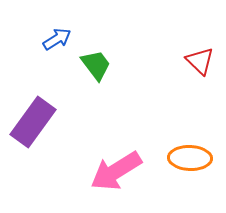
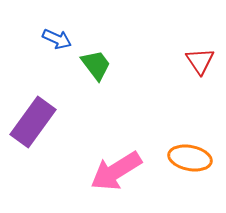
blue arrow: rotated 56 degrees clockwise
red triangle: rotated 12 degrees clockwise
orange ellipse: rotated 9 degrees clockwise
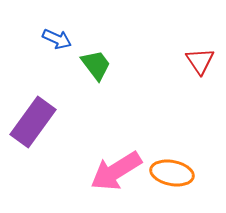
orange ellipse: moved 18 px left, 15 px down
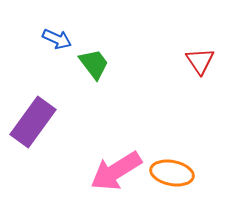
green trapezoid: moved 2 px left, 1 px up
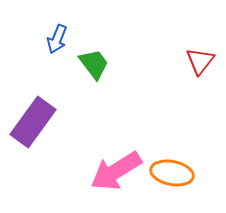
blue arrow: rotated 88 degrees clockwise
red triangle: rotated 12 degrees clockwise
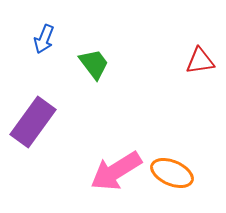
blue arrow: moved 13 px left
red triangle: rotated 44 degrees clockwise
orange ellipse: rotated 12 degrees clockwise
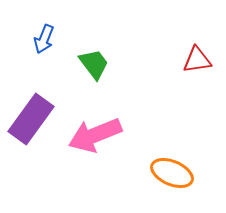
red triangle: moved 3 px left, 1 px up
purple rectangle: moved 2 px left, 3 px up
pink arrow: moved 21 px left, 36 px up; rotated 10 degrees clockwise
